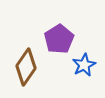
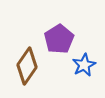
brown diamond: moved 1 px right, 1 px up
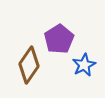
brown diamond: moved 2 px right, 1 px up
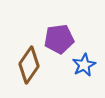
purple pentagon: rotated 24 degrees clockwise
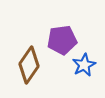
purple pentagon: moved 3 px right, 1 px down
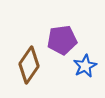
blue star: moved 1 px right, 1 px down
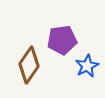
blue star: moved 2 px right
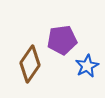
brown diamond: moved 1 px right, 1 px up
